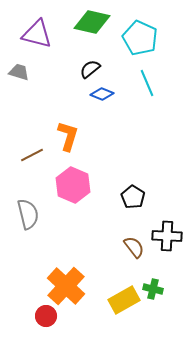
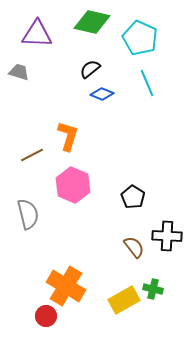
purple triangle: rotated 12 degrees counterclockwise
orange cross: rotated 12 degrees counterclockwise
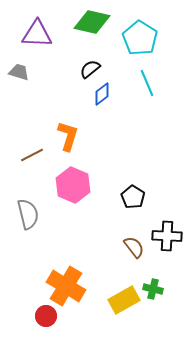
cyan pentagon: rotated 8 degrees clockwise
blue diamond: rotated 60 degrees counterclockwise
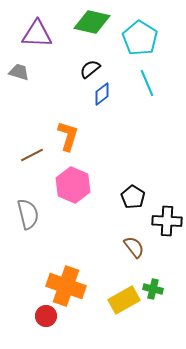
black cross: moved 15 px up
orange cross: rotated 12 degrees counterclockwise
